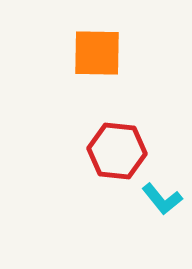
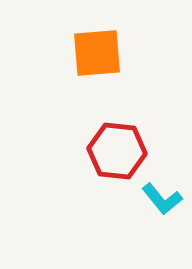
orange square: rotated 6 degrees counterclockwise
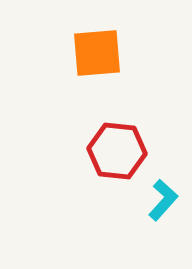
cyan L-shape: moved 1 px right, 1 px down; rotated 99 degrees counterclockwise
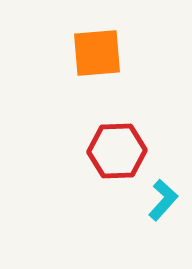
red hexagon: rotated 8 degrees counterclockwise
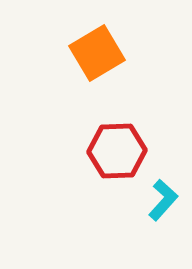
orange square: rotated 26 degrees counterclockwise
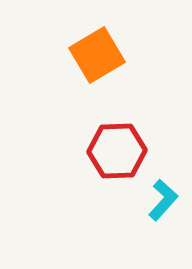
orange square: moved 2 px down
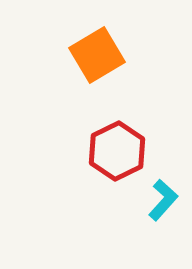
red hexagon: rotated 24 degrees counterclockwise
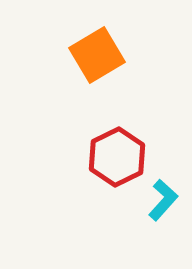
red hexagon: moved 6 px down
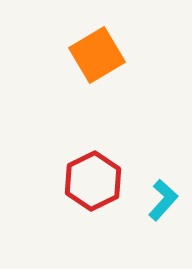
red hexagon: moved 24 px left, 24 px down
